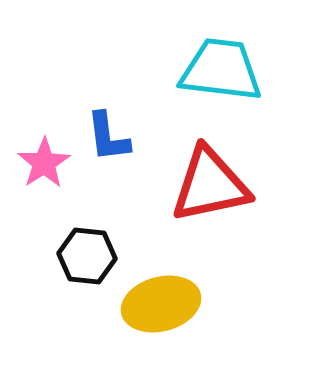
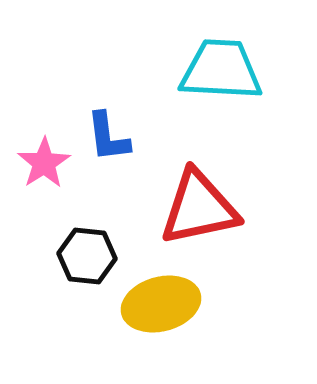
cyan trapezoid: rotated 4 degrees counterclockwise
red triangle: moved 11 px left, 23 px down
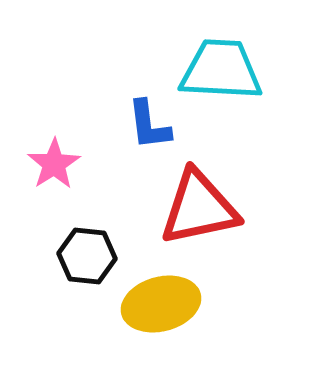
blue L-shape: moved 41 px right, 12 px up
pink star: moved 10 px right, 1 px down
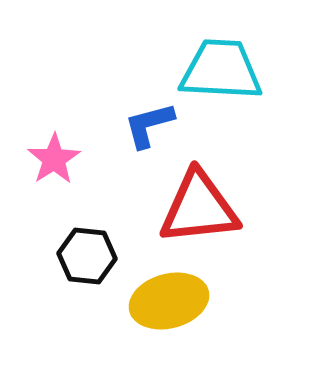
blue L-shape: rotated 82 degrees clockwise
pink star: moved 5 px up
red triangle: rotated 6 degrees clockwise
yellow ellipse: moved 8 px right, 3 px up
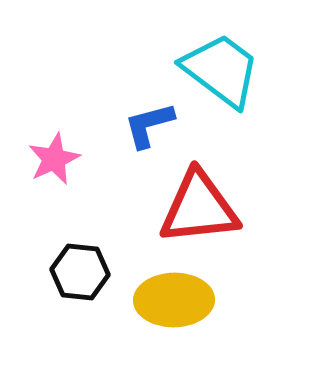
cyan trapezoid: rotated 34 degrees clockwise
pink star: rotated 8 degrees clockwise
black hexagon: moved 7 px left, 16 px down
yellow ellipse: moved 5 px right, 1 px up; rotated 14 degrees clockwise
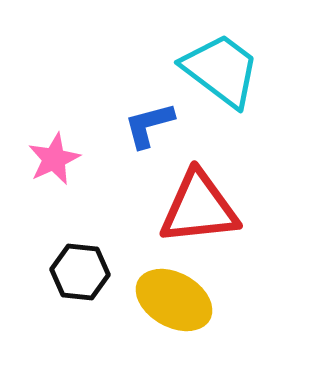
yellow ellipse: rotated 30 degrees clockwise
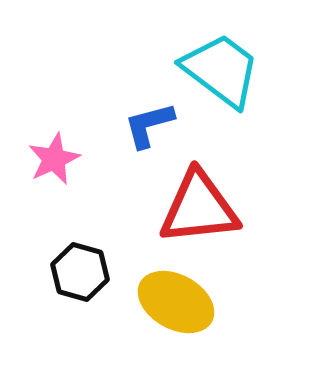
black hexagon: rotated 10 degrees clockwise
yellow ellipse: moved 2 px right, 2 px down
